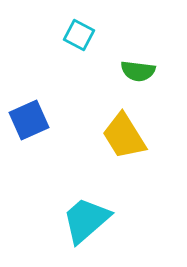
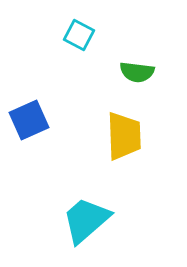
green semicircle: moved 1 px left, 1 px down
yellow trapezoid: rotated 150 degrees counterclockwise
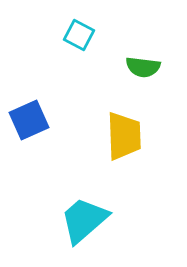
green semicircle: moved 6 px right, 5 px up
cyan trapezoid: moved 2 px left
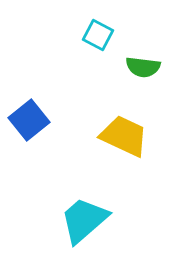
cyan square: moved 19 px right
blue square: rotated 15 degrees counterclockwise
yellow trapezoid: rotated 63 degrees counterclockwise
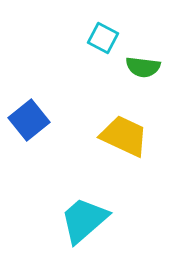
cyan square: moved 5 px right, 3 px down
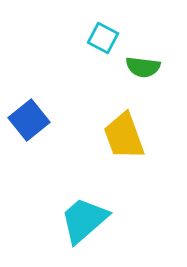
yellow trapezoid: rotated 135 degrees counterclockwise
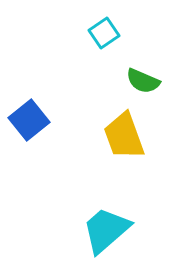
cyan square: moved 1 px right, 5 px up; rotated 28 degrees clockwise
green semicircle: moved 14 px down; rotated 16 degrees clockwise
cyan trapezoid: moved 22 px right, 10 px down
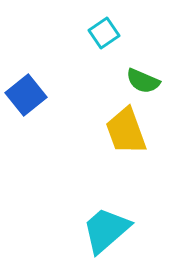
blue square: moved 3 px left, 25 px up
yellow trapezoid: moved 2 px right, 5 px up
